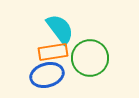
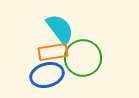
green circle: moved 7 px left
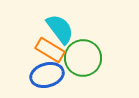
orange rectangle: moved 3 px left, 2 px up; rotated 40 degrees clockwise
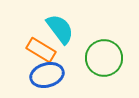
orange rectangle: moved 9 px left
green circle: moved 21 px right
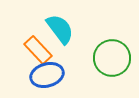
orange rectangle: moved 3 px left; rotated 16 degrees clockwise
green circle: moved 8 px right
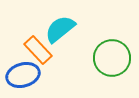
cyan semicircle: rotated 92 degrees counterclockwise
blue ellipse: moved 24 px left
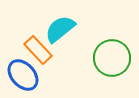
blue ellipse: rotated 64 degrees clockwise
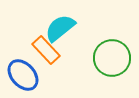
cyan semicircle: moved 1 px up
orange rectangle: moved 8 px right
